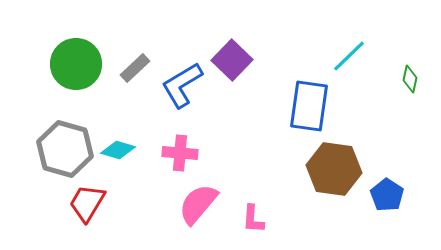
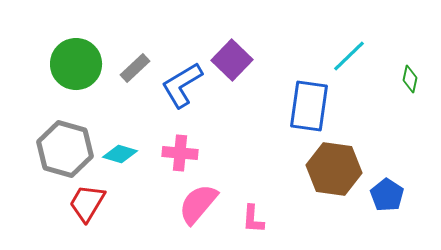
cyan diamond: moved 2 px right, 4 px down
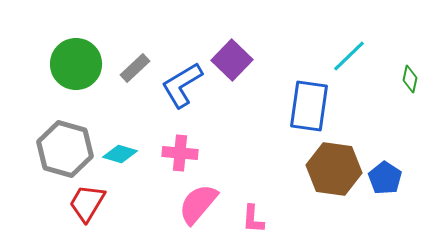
blue pentagon: moved 2 px left, 17 px up
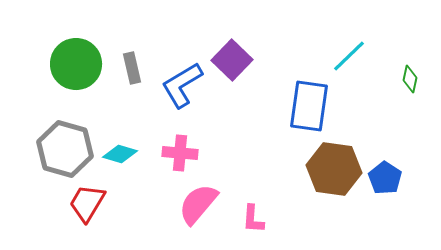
gray rectangle: moved 3 px left; rotated 60 degrees counterclockwise
